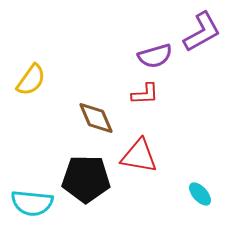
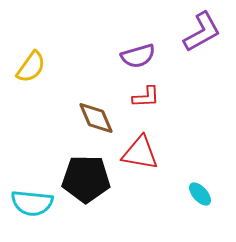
purple semicircle: moved 17 px left
yellow semicircle: moved 13 px up
red L-shape: moved 1 px right, 3 px down
red triangle: moved 1 px right, 3 px up
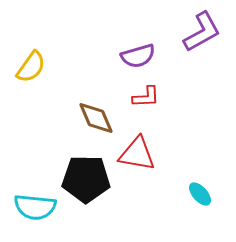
red triangle: moved 3 px left, 1 px down
cyan semicircle: moved 3 px right, 4 px down
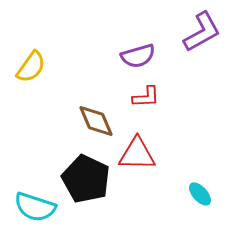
brown diamond: moved 3 px down
red triangle: rotated 9 degrees counterclockwise
black pentagon: rotated 24 degrees clockwise
cyan semicircle: rotated 12 degrees clockwise
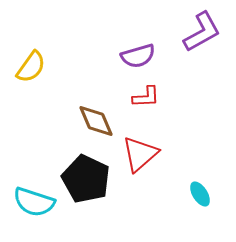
red triangle: moved 3 px right; rotated 42 degrees counterclockwise
cyan ellipse: rotated 10 degrees clockwise
cyan semicircle: moved 1 px left, 5 px up
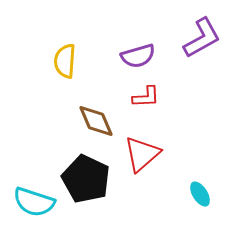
purple L-shape: moved 6 px down
yellow semicircle: moved 34 px right, 6 px up; rotated 148 degrees clockwise
red triangle: moved 2 px right
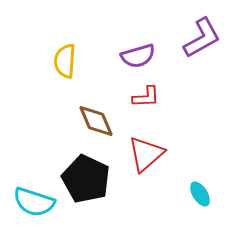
red triangle: moved 4 px right
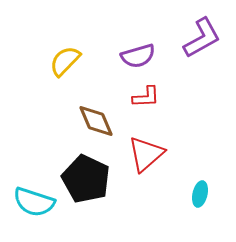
yellow semicircle: rotated 40 degrees clockwise
cyan ellipse: rotated 45 degrees clockwise
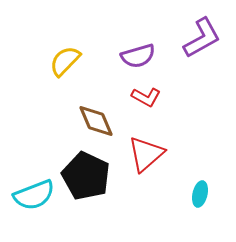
red L-shape: rotated 32 degrees clockwise
black pentagon: moved 3 px up
cyan semicircle: moved 7 px up; rotated 39 degrees counterclockwise
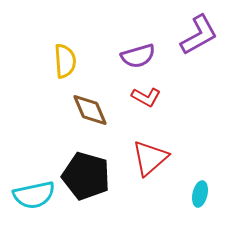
purple L-shape: moved 3 px left, 3 px up
yellow semicircle: rotated 132 degrees clockwise
brown diamond: moved 6 px left, 11 px up
red triangle: moved 4 px right, 4 px down
black pentagon: rotated 9 degrees counterclockwise
cyan semicircle: rotated 9 degrees clockwise
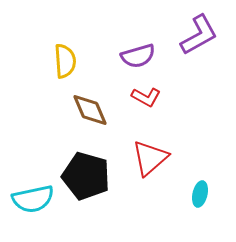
cyan semicircle: moved 1 px left, 4 px down
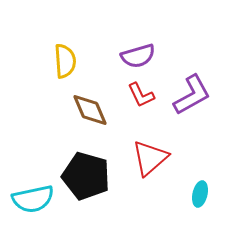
purple L-shape: moved 7 px left, 60 px down
red L-shape: moved 5 px left, 2 px up; rotated 36 degrees clockwise
